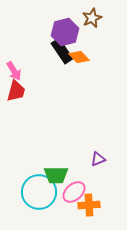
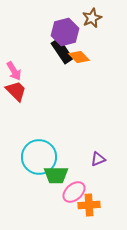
red trapezoid: rotated 60 degrees counterclockwise
cyan circle: moved 35 px up
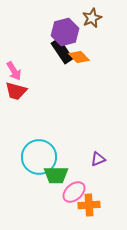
red trapezoid: rotated 150 degrees clockwise
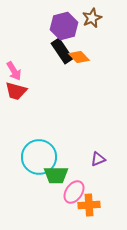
purple hexagon: moved 1 px left, 6 px up
pink ellipse: rotated 15 degrees counterclockwise
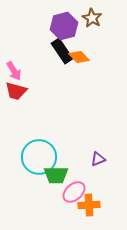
brown star: rotated 18 degrees counterclockwise
pink ellipse: rotated 15 degrees clockwise
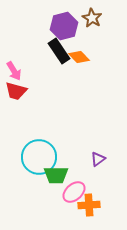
black rectangle: moved 3 px left
purple triangle: rotated 14 degrees counterclockwise
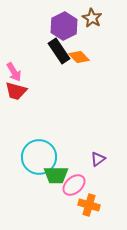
purple hexagon: rotated 12 degrees counterclockwise
pink arrow: moved 1 px down
pink ellipse: moved 7 px up
orange cross: rotated 20 degrees clockwise
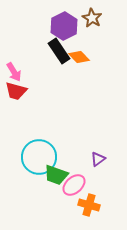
green trapezoid: rotated 20 degrees clockwise
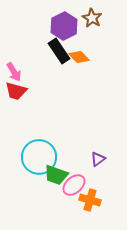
orange cross: moved 1 px right, 5 px up
